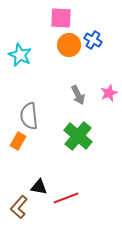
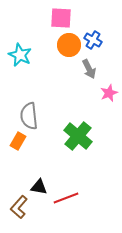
gray arrow: moved 11 px right, 26 px up
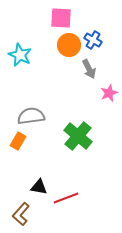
gray semicircle: moved 2 px right; rotated 88 degrees clockwise
brown L-shape: moved 2 px right, 7 px down
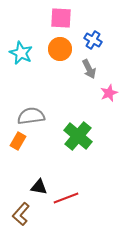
orange circle: moved 9 px left, 4 px down
cyan star: moved 1 px right, 2 px up
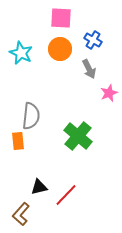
gray semicircle: rotated 104 degrees clockwise
orange rectangle: rotated 36 degrees counterclockwise
black triangle: rotated 24 degrees counterclockwise
red line: moved 3 px up; rotated 25 degrees counterclockwise
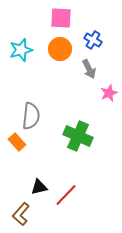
cyan star: moved 3 px up; rotated 30 degrees clockwise
green cross: rotated 16 degrees counterclockwise
orange rectangle: moved 1 px left, 1 px down; rotated 36 degrees counterclockwise
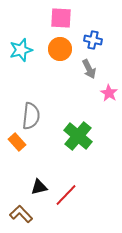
blue cross: rotated 18 degrees counterclockwise
pink star: rotated 18 degrees counterclockwise
green cross: rotated 16 degrees clockwise
brown L-shape: rotated 95 degrees clockwise
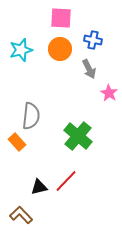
red line: moved 14 px up
brown L-shape: moved 1 px down
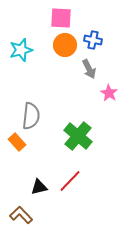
orange circle: moved 5 px right, 4 px up
red line: moved 4 px right
